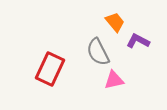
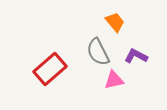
purple L-shape: moved 2 px left, 15 px down
red rectangle: rotated 24 degrees clockwise
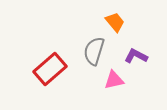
gray semicircle: moved 4 px left, 1 px up; rotated 44 degrees clockwise
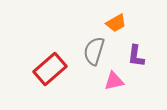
orange trapezoid: moved 1 px right, 1 px down; rotated 100 degrees clockwise
purple L-shape: rotated 110 degrees counterclockwise
pink triangle: moved 1 px down
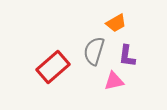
purple L-shape: moved 9 px left
red rectangle: moved 3 px right, 2 px up
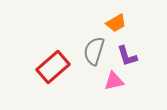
purple L-shape: rotated 25 degrees counterclockwise
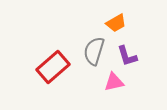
pink triangle: moved 1 px down
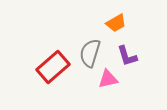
gray semicircle: moved 4 px left, 2 px down
pink triangle: moved 6 px left, 3 px up
